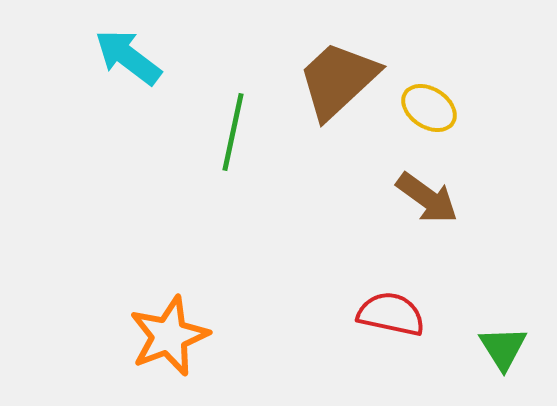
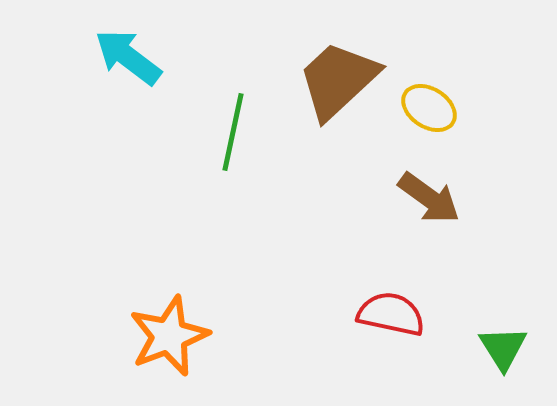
brown arrow: moved 2 px right
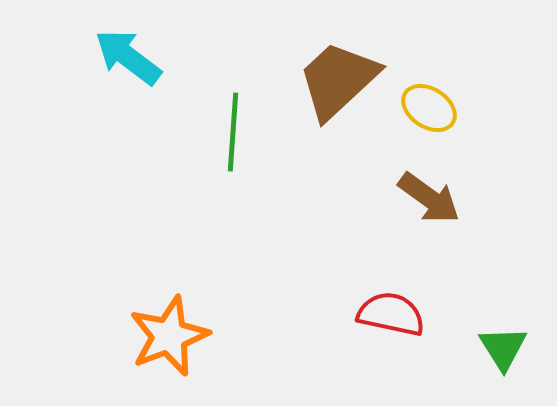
green line: rotated 8 degrees counterclockwise
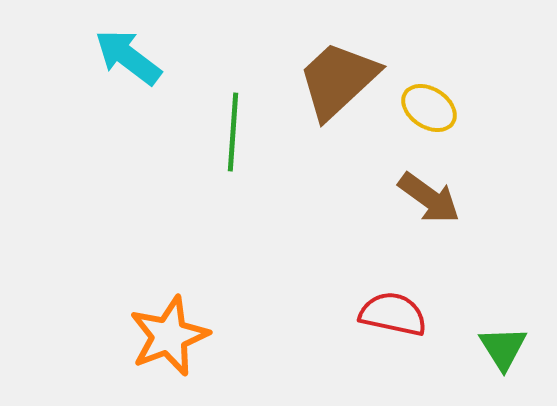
red semicircle: moved 2 px right
